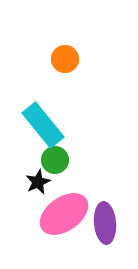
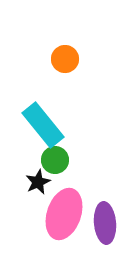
pink ellipse: rotated 36 degrees counterclockwise
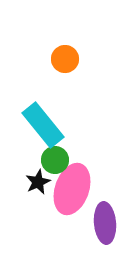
pink ellipse: moved 8 px right, 25 px up
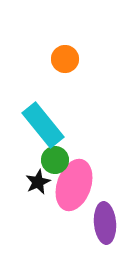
pink ellipse: moved 2 px right, 4 px up
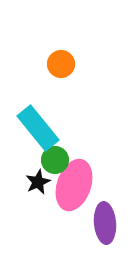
orange circle: moved 4 px left, 5 px down
cyan rectangle: moved 5 px left, 3 px down
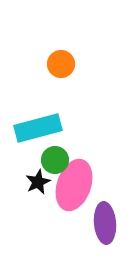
cyan rectangle: rotated 66 degrees counterclockwise
